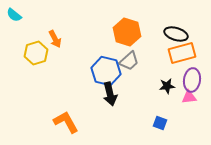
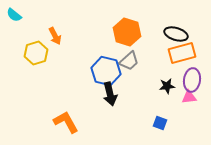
orange arrow: moved 3 px up
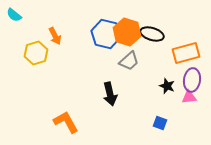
black ellipse: moved 24 px left
orange rectangle: moved 4 px right
blue hexagon: moved 37 px up
black star: rotated 28 degrees clockwise
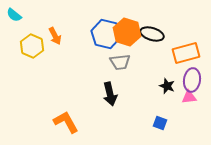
yellow hexagon: moved 4 px left, 7 px up; rotated 20 degrees counterclockwise
gray trapezoid: moved 9 px left, 1 px down; rotated 35 degrees clockwise
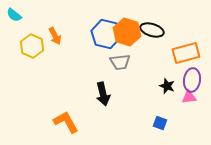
black ellipse: moved 4 px up
black arrow: moved 7 px left
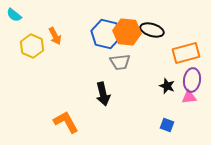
orange hexagon: rotated 12 degrees counterclockwise
blue square: moved 7 px right, 2 px down
